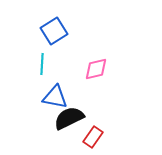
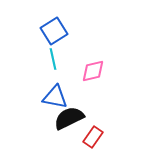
cyan line: moved 11 px right, 5 px up; rotated 15 degrees counterclockwise
pink diamond: moved 3 px left, 2 px down
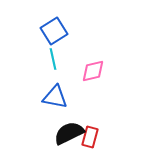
black semicircle: moved 15 px down
red rectangle: moved 3 px left; rotated 20 degrees counterclockwise
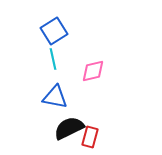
black semicircle: moved 5 px up
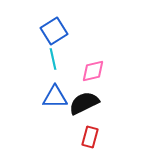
blue triangle: rotated 12 degrees counterclockwise
black semicircle: moved 15 px right, 25 px up
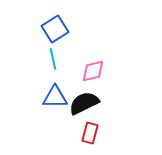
blue square: moved 1 px right, 2 px up
red rectangle: moved 4 px up
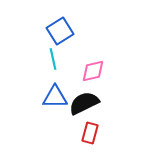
blue square: moved 5 px right, 2 px down
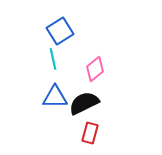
pink diamond: moved 2 px right, 2 px up; rotated 25 degrees counterclockwise
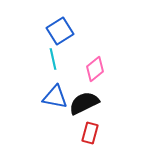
blue triangle: rotated 12 degrees clockwise
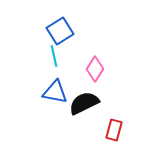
cyan line: moved 1 px right, 3 px up
pink diamond: rotated 20 degrees counterclockwise
blue triangle: moved 5 px up
red rectangle: moved 24 px right, 3 px up
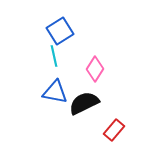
red rectangle: rotated 25 degrees clockwise
